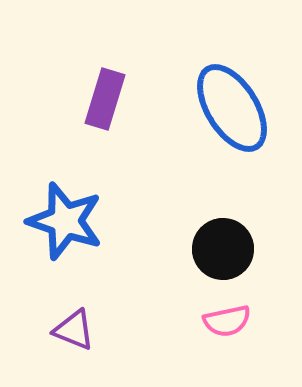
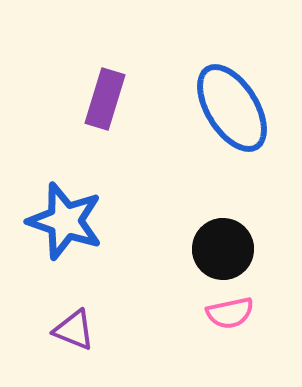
pink semicircle: moved 3 px right, 8 px up
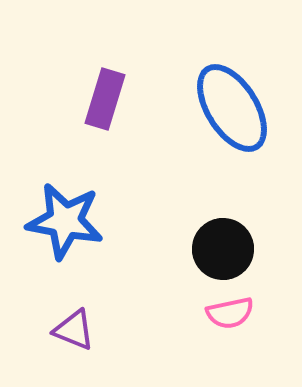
blue star: rotated 8 degrees counterclockwise
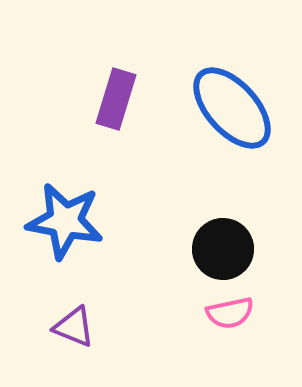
purple rectangle: moved 11 px right
blue ellipse: rotated 10 degrees counterclockwise
purple triangle: moved 3 px up
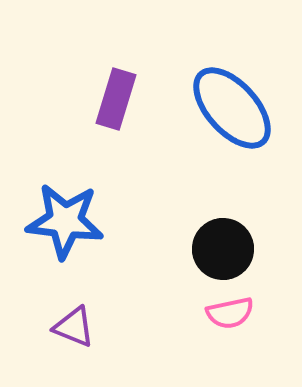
blue star: rotated 4 degrees counterclockwise
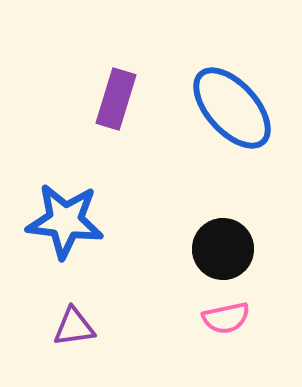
pink semicircle: moved 4 px left, 5 px down
purple triangle: rotated 30 degrees counterclockwise
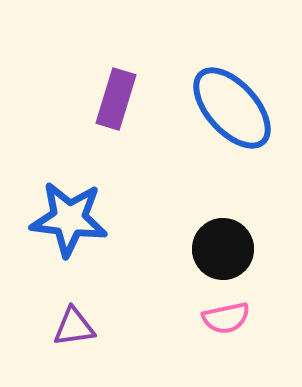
blue star: moved 4 px right, 2 px up
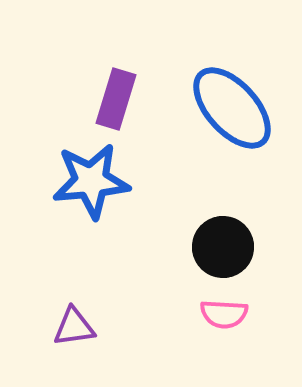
blue star: moved 22 px right, 38 px up; rotated 12 degrees counterclockwise
black circle: moved 2 px up
pink semicircle: moved 2 px left, 4 px up; rotated 15 degrees clockwise
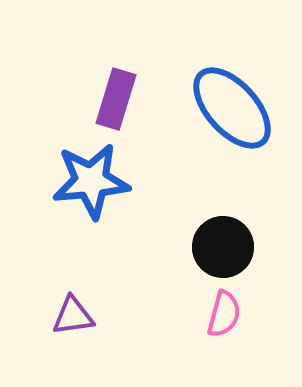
pink semicircle: rotated 78 degrees counterclockwise
purple triangle: moved 1 px left, 11 px up
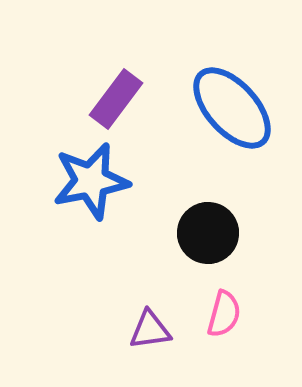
purple rectangle: rotated 20 degrees clockwise
blue star: rotated 6 degrees counterclockwise
black circle: moved 15 px left, 14 px up
purple triangle: moved 77 px right, 14 px down
